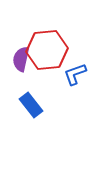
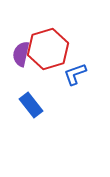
red hexagon: moved 1 px right, 1 px up; rotated 12 degrees counterclockwise
purple semicircle: moved 5 px up
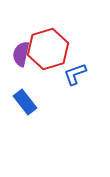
blue rectangle: moved 6 px left, 3 px up
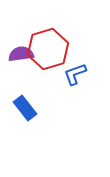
purple semicircle: rotated 70 degrees clockwise
blue rectangle: moved 6 px down
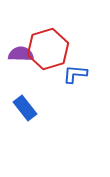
purple semicircle: rotated 10 degrees clockwise
blue L-shape: rotated 25 degrees clockwise
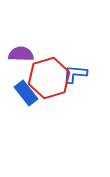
red hexagon: moved 1 px right, 29 px down
blue rectangle: moved 1 px right, 15 px up
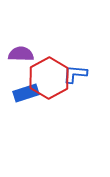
red hexagon: rotated 12 degrees counterclockwise
blue rectangle: rotated 70 degrees counterclockwise
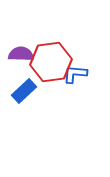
red hexagon: moved 2 px right, 16 px up; rotated 21 degrees clockwise
blue rectangle: moved 2 px left, 2 px up; rotated 25 degrees counterclockwise
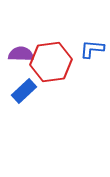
blue L-shape: moved 17 px right, 25 px up
